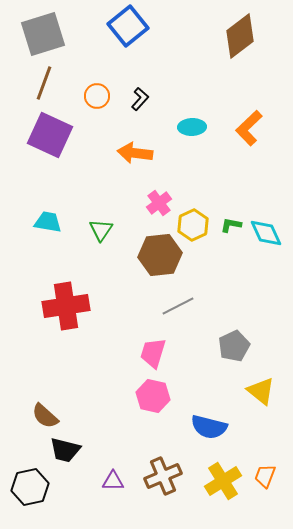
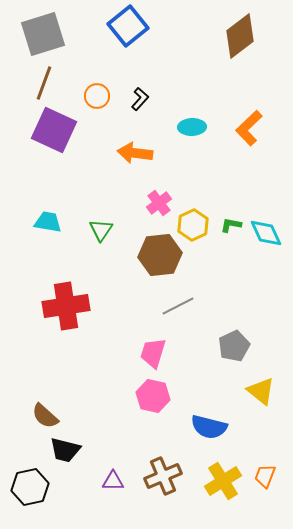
purple square: moved 4 px right, 5 px up
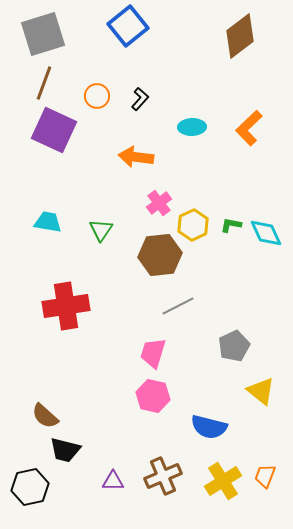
orange arrow: moved 1 px right, 4 px down
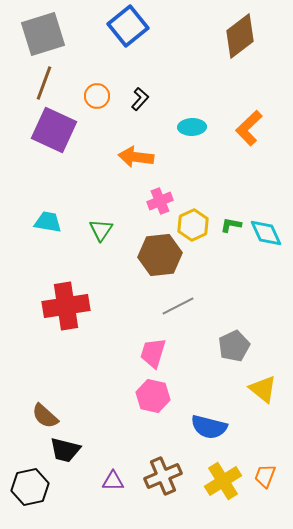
pink cross: moved 1 px right, 2 px up; rotated 15 degrees clockwise
yellow triangle: moved 2 px right, 2 px up
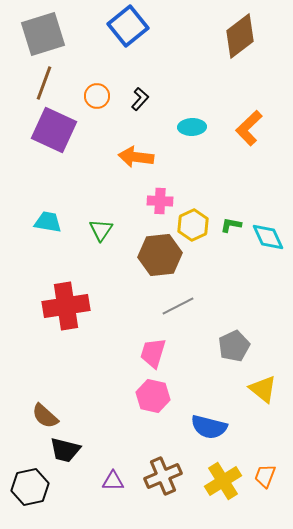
pink cross: rotated 25 degrees clockwise
cyan diamond: moved 2 px right, 4 px down
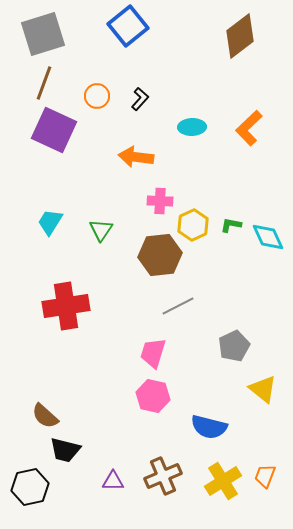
cyan trapezoid: moved 2 px right; rotated 68 degrees counterclockwise
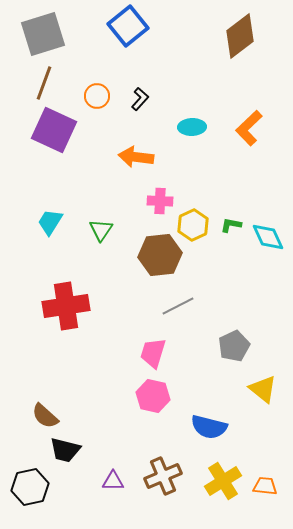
orange trapezoid: moved 10 px down; rotated 75 degrees clockwise
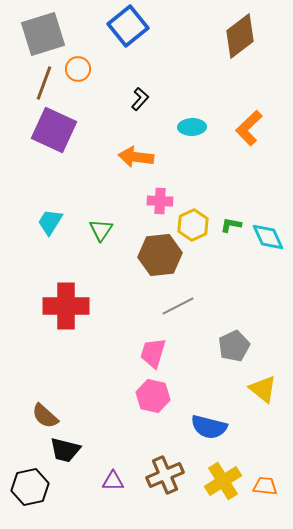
orange circle: moved 19 px left, 27 px up
red cross: rotated 9 degrees clockwise
brown cross: moved 2 px right, 1 px up
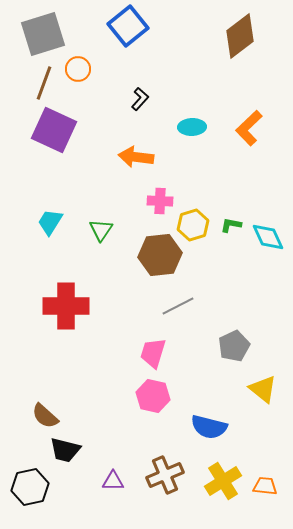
yellow hexagon: rotated 8 degrees clockwise
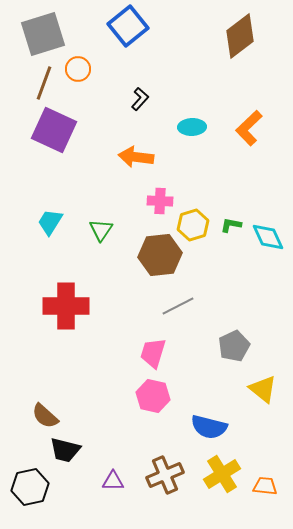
yellow cross: moved 1 px left, 7 px up
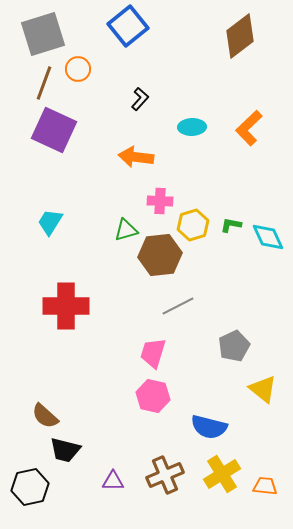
green triangle: moved 25 px right; rotated 40 degrees clockwise
